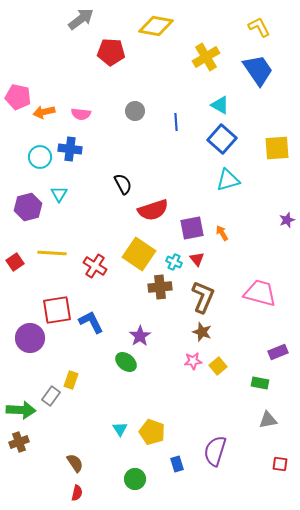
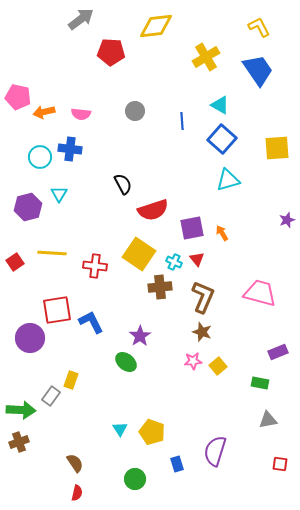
yellow diamond at (156, 26): rotated 16 degrees counterclockwise
blue line at (176, 122): moved 6 px right, 1 px up
red cross at (95, 266): rotated 25 degrees counterclockwise
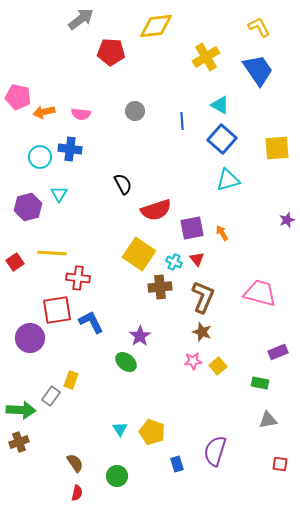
red semicircle at (153, 210): moved 3 px right
red cross at (95, 266): moved 17 px left, 12 px down
green circle at (135, 479): moved 18 px left, 3 px up
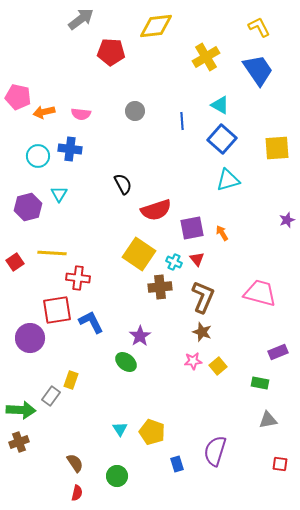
cyan circle at (40, 157): moved 2 px left, 1 px up
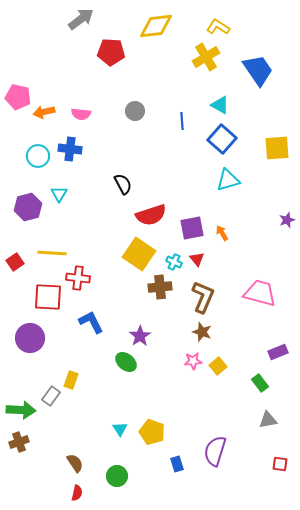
yellow L-shape at (259, 27): moved 41 px left; rotated 30 degrees counterclockwise
red semicircle at (156, 210): moved 5 px left, 5 px down
red square at (57, 310): moved 9 px left, 13 px up; rotated 12 degrees clockwise
green rectangle at (260, 383): rotated 42 degrees clockwise
